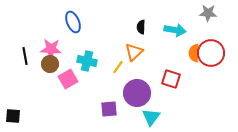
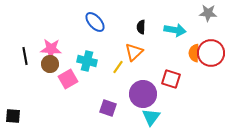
blue ellipse: moved 22 px right; rotated 20 degrees counterclockwise
purple circle: moved 6 px right, 1 px down
purple square: moved 1 px left, 1 px up; rotated 24 degrees clockwise
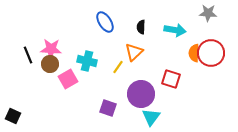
blue ellipse: moved 10 px right; rotated 10 degrees clockwise
black line: moved 3 px right, 1 px up; rotated 12 degrees counterclockwise
purple circle: moved 2 px left
black square: rotated 21 degrees clockwise
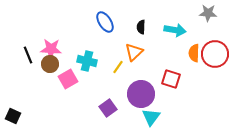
red circle: moved 4 px right, 1 px down
purple square: rotated 36 degrees clockwise
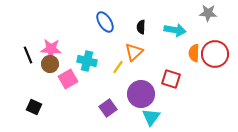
black square: moved 21 px right, 9 px up
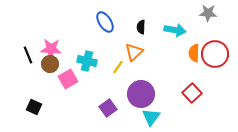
red square: moved 21 px right, 14 px down; rotated 30 degrees clockwise
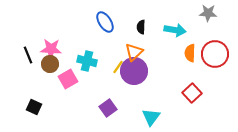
orange semicircle: moved 4 px left
purple circle: moved 7 px left, 23 px up
